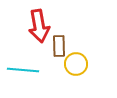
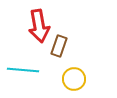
brown rectangle: rotated 20 degrees clockwise
yellow circle: moved 2 px left, 15 px down
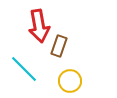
cyan line: moved 1 px right, 1 px up; rotated 40 degrees clockwise
yellow circle: moved 4 px left, 2 px down
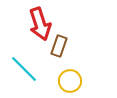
red arrow: moved 1 px right, 2 px up; rotated 8 degrees counterclockwise
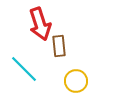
brown rectangle: rotated 25 degrees counterclockwise
yellow circle: moved 6 px right
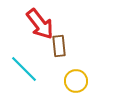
red arrow: rotated 20 degrees counterclockwise
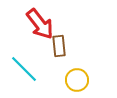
yellow circle: moved 1 px right, 1 px up
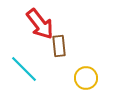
yellow circle: moved 9 px right, 2 px up
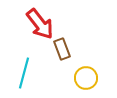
brown rectangle: moved 3 px right, 3 px down; rotated 15 degrees counterclockwise
cyan line: moved 4 px down; rotated 60 degrees clockwise
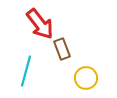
cyan line: moved 2 px right, 2 px up
